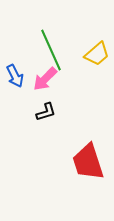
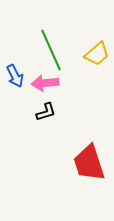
pink arrow: moved 4 px down; rotated 40 degrees clockwise
red trapezoid: moved 1 px right, 1 px down
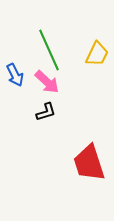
green line: moved 2 px left
yellow trapezoid: rotated 24 degrees counterclockwise
blue arrow: moved 1 px up
pink arrow: moved 2 px right, 1 px up; rotated 132 degrees counterclockwise
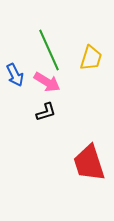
yellow trapezoid: moved 6 px left, 4 px down; rotated 8 degrees counterclockwise
pink arrow: rotated 12 degrees counterclockwise
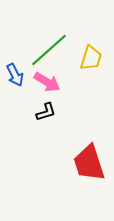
green line: rotated 72 degrees clockwise
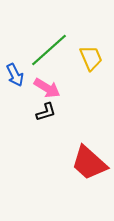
yellow trapezoid: rotated 40 degrees counterclockwise
pink arrow: moved 6 px down
red trapezoid: rotated 30 degrees counterclockwise
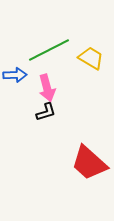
green line: rotated 15 degrees clockwise
yellow trapezoid: rotated 36 degrees counterclockwise
blue arrow: rotated 65 degrees counterclockwise
pink arrow: rotated 44 degrees clockwise
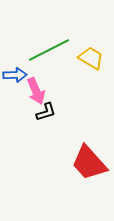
pink arrow: moved 11 px left, 3 px down; rotated 8 degrees counterclockwise
red trapezoid: rotated 6 degrees clockwise
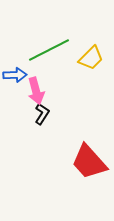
yellow trapezoid: rotated 104 degrees clockwise
pink arrow: rotated 8 degrees clockwise
black L-shape: moved 4 px left, 2 px down; rotated 40 degrees counterclockwise
red trapezoid: moved 1 px up
